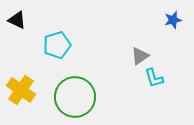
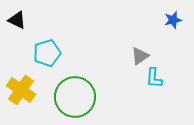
cyan pentagon: moved 10 px left, 8 px down
cyan L-shape: rotated 20 degrees clockwise
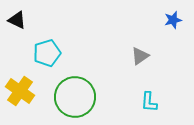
cyan L-shape: moved 5 px left, 24 px down
yellow cross: moved 1 px left, 1 px down
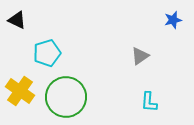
green circle: moved 9 px left
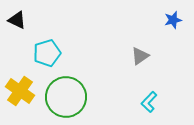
cyan L-shape: rotated 40 degrees clockwise
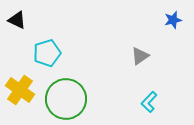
yellow cross: moved 1 px up
green circle: moved 2 px down
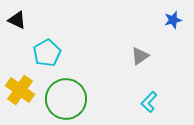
cyan pentagon: rotated 12 degrees counterclockwise
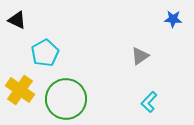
blue star: moved 1 px up; rotated 18 degrees clockwise
cyan pentagon: moved 2 px left
